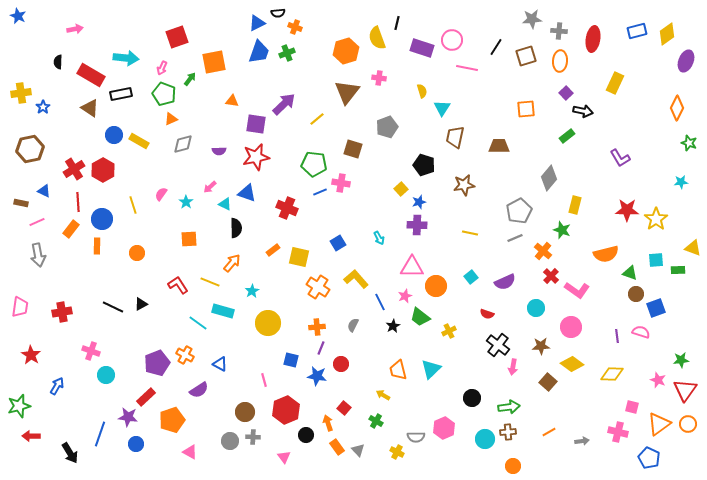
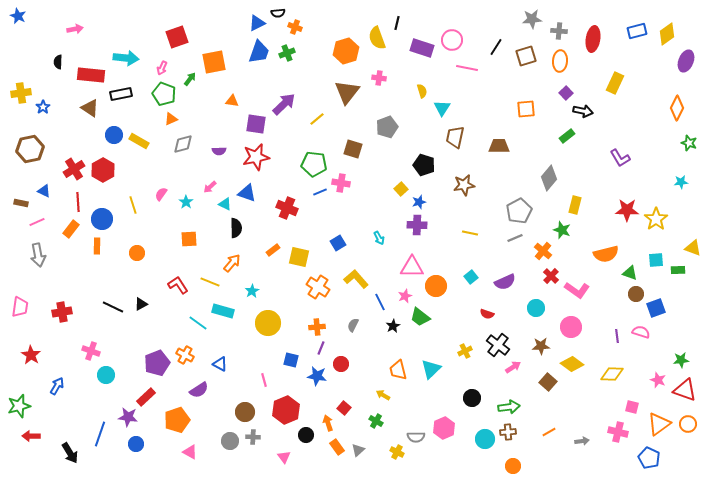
red rectangle at (91, 75): rotated 24 degrees counterclockwise
yellow cross at (449, 331): moved 16 px right, 20 px down
pink arrow at (513, 367): rotated 133 degrees counterclockwise
red triangle at (685, 390): rotated 45 degrees counterclockwise
orange pentagon at (172, 420): moved 5 px right
gray triangle at (358, 450): rotated 32 degrees clockwise
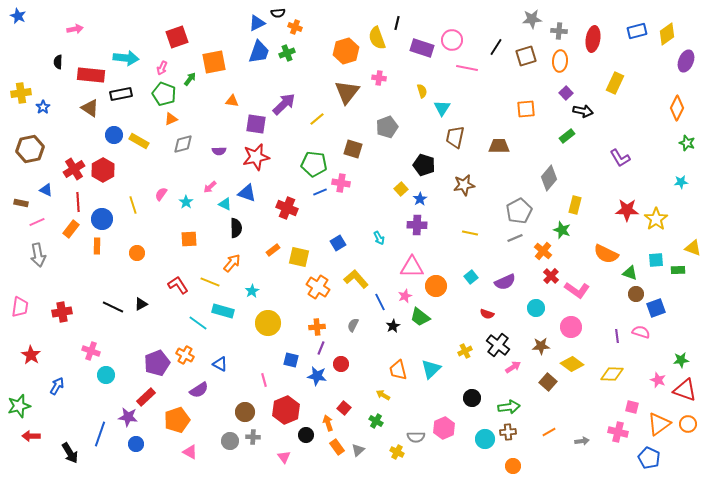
green star at (689, 143): moved 2 px left
blue triangle at (44, 191): moved 2 px right, 1 px up
blue star at (419, 202): moved 1 px right, 3 px up; rotated 16 degrees counterclockwise
orange semicircle at (606, 254): rotated 40 degrees clockwise
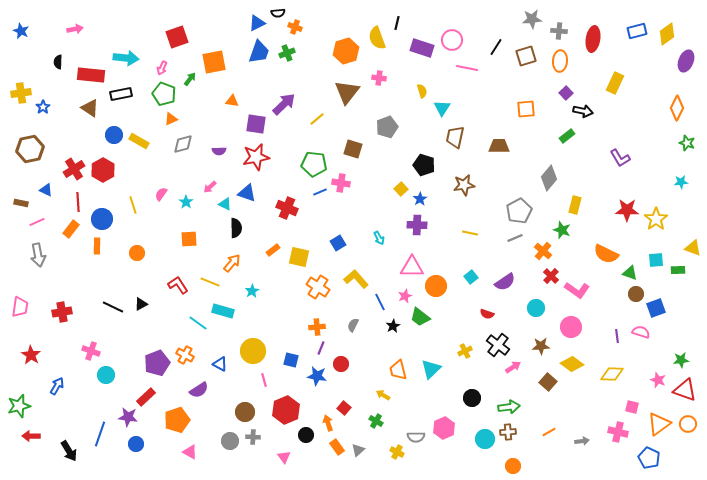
blue star at (18, 16): moved 3 px right, 15 px down
purple semicircle at (505, 282): rotated 10 degrees counterclockwise
yellow circle at (268, 323): moved 15 px left, 28 px down
black arrow at (70, 453): moved 1 px left, 2 px up
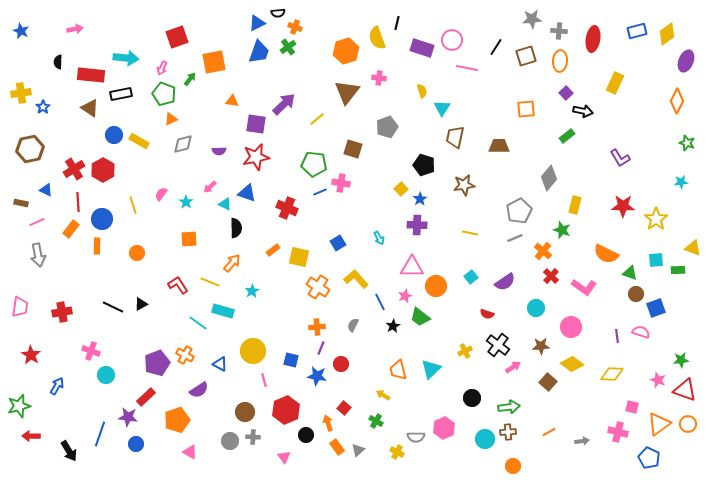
green cross at (287, 53): moved 1 px right, 6 px up; rotated 14 degrees counterclockwise
orange diamond at (677, 108): moved 7 px up
red star at (627, 210): moved 4 px left, 4 px up
pink L-shape at (577, 290): moved 7 px right, 3 px up
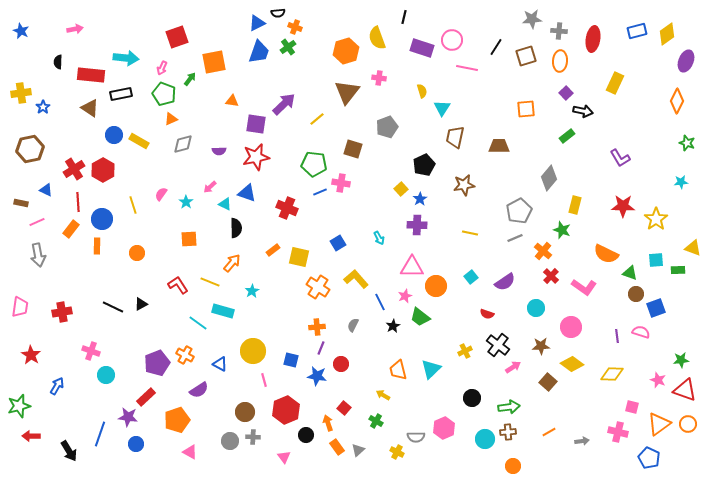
black line at (397, 23): moved 7 px right, 6 px up
black pentagon at (424, 165): rotated 30 degrees clockwise
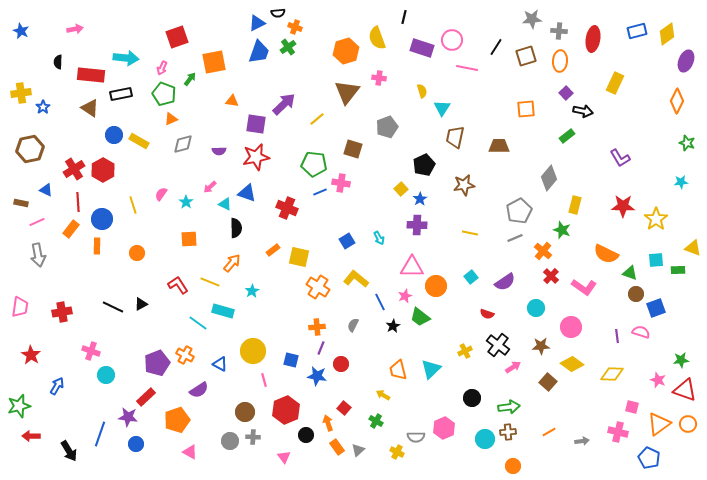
blue square at (338, 243): moved 9 px right, 2 px up
yellow L-shape at (356, 279): rotated 10 degrees counterclockwise
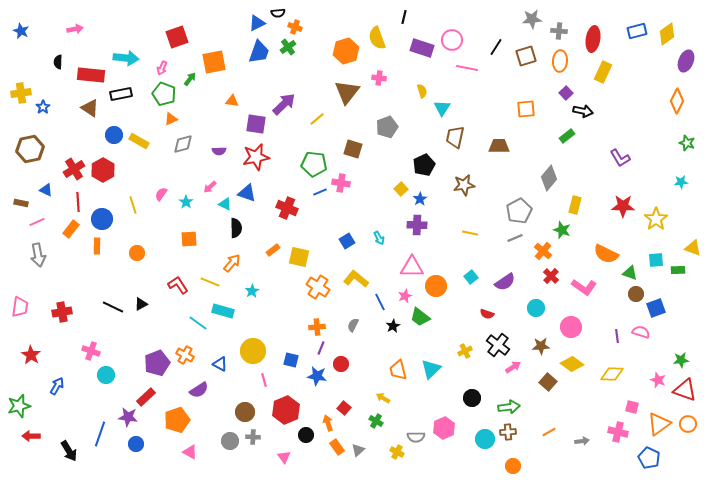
yellow rectangle at (615, 83): moved 12 px left, 11 px up
yellow arrow at (383, 395): moved 3 px down
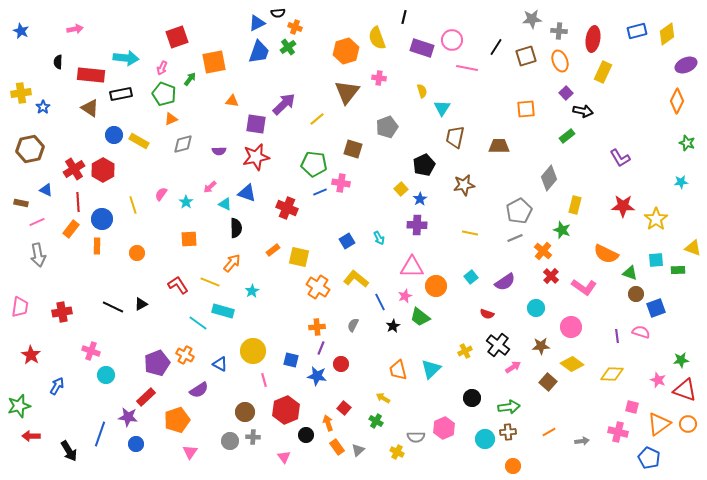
orange ellipse at (560, 61): rotated 25 degrees counterclockwise
purple ellipse at (686, 61): moved 4 px down; rotated 45 degrees clockwise
pink triangle at (190, 452): rotated 35 degrees clockwise
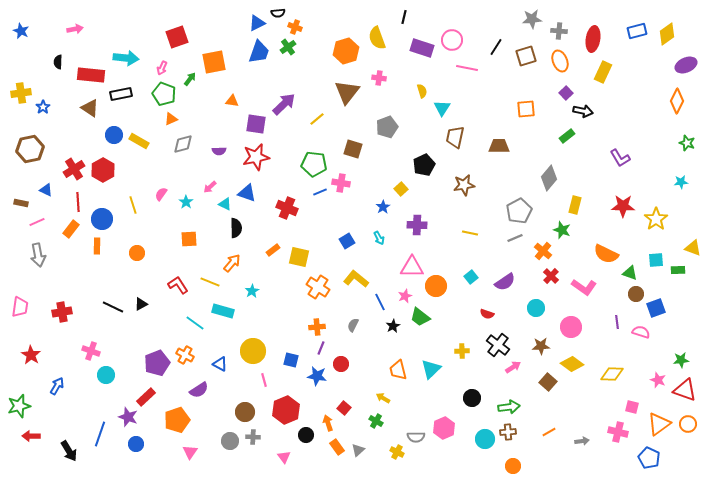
blue star at (420, 199): moved 37 px left, 8 px down
cyan line at (198, 323): moved 3 px left
purple line at (617, 336): moved 14 px up
yellow cross at (465, 351): moved 3 px left; rotated 24 degrees clockwise
purple star at (128, 417): rotated 12 degrees clockwise
